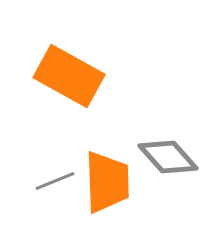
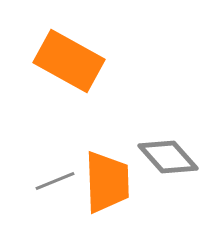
orange rectangle: moved 15 px up
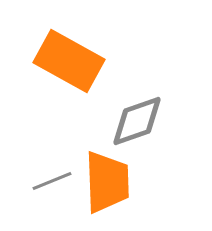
gray diamond: moved 31 px left, 36 px up; rotated 68 degrees counterclockwise
gray line: moved 3 px left
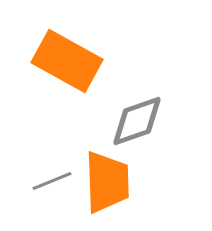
orange rectangle: moved 2 px left
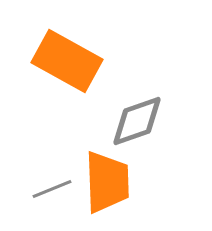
gray line: moved 8 px down
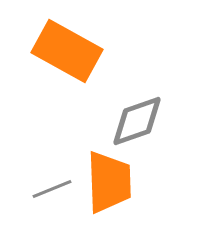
orange rectangle: moved 10 px up
orange trapezoid: moved 2 px right
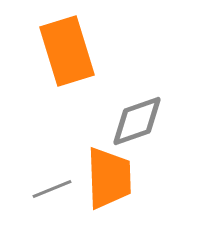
orange rectangle: rotated 44 degrees clockwise
orange trapezoid: moved 4 px up
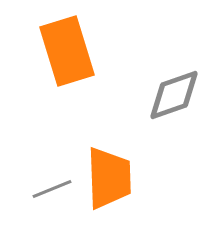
gray diamond: moved 37 px right, 26 px up
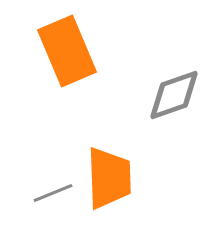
orange rectangle: rotated 6 degrees counterclockwise
gray line: moved 1 px right, 4 px down
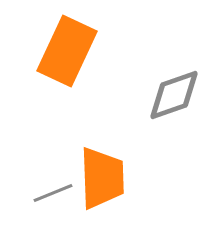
orange rectangle: rotated 48 degrees clockwise
orange trapezoid: moved 7 px left
